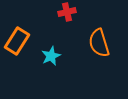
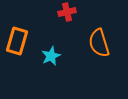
orange rectangle: rotated 16 degrees counterclockwise
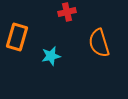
orange rectangle: moved 4 px up
cyan star: rotated 12 degrees clockwise
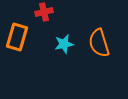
red cross: moved 23 px left
cyan star: moved 13 px right, 12 px up
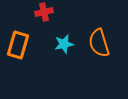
orange rectangle: moved 1 px right, 8 px down
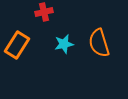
orange rectangle: moved 1 px left; rotated 16 degrees clockwise
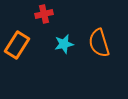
red cross: moved 2 px down
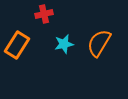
orange semicircle: rotated 48 degrees clockwise
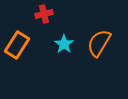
cyan star: rotated 24 degrees counterclockwise
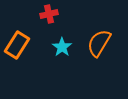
red cross: moved 5 px right
cyan star: moved 2 px left, 3 px down
